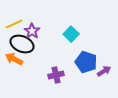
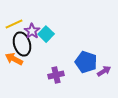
cyan square: moved 25 px left
black ellipse: rotated 50 degrees clockwise
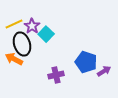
purple star: moved 5 px up
